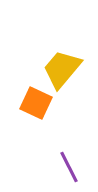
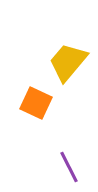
yellow trapezoid: moved 6 px right, 7 px up
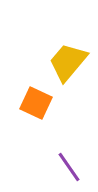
purple line: rotated 8 degrees counterclockwise
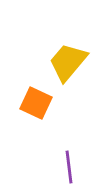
purple line: rotated 28 degrees clockwise
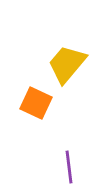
yellow trapezoid: moved 1 px left, 2 px down
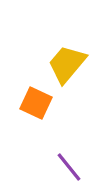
purple line: rotated 32 degrees counterclockwise
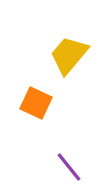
yellow trapezoid: moved 2 px right, 9 px up
